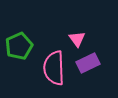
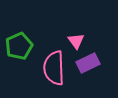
pink triangle: moved 1 px left, 2 px down
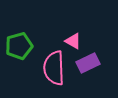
pink triangle: moved 3 px left; rotated 24 degrees counterclockwise
green pentagon: rotated 8 degrees clockwise
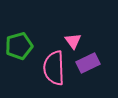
pink triangle: rotated 24 degrees clockwise
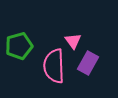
purple rectangle: rotated 35 degrees counterclockwise
pink semicircle: moved 2 px up
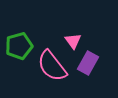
pink semicircle: moved 2 px left; rotated 36 degrees counterclockwise
